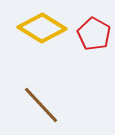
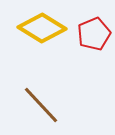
red pentagon: rotated 20 degrees clockwise
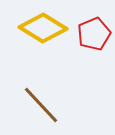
yellow diamond: moved 1 px right
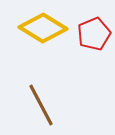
brown line: rotated 15 degrees clockwise
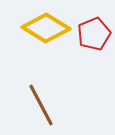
yellow diamond: moved 3 px right
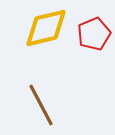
yellow diamond: rotated 45 degrees counterclockwise
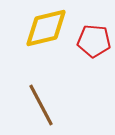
red pentagon: moved 7 px down; rotated 28 degrees clockwise
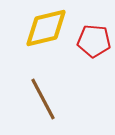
brown line: moved 2 px right, 6 px up
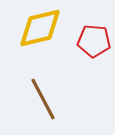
yellow diamond: moved 6 px left
